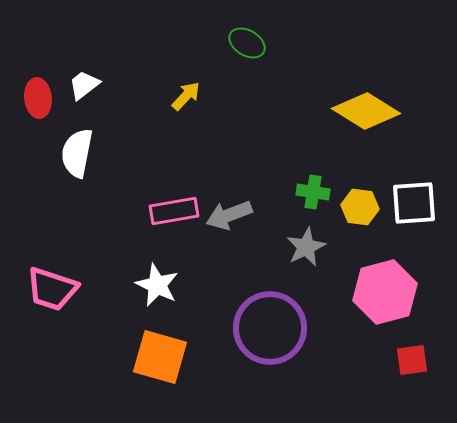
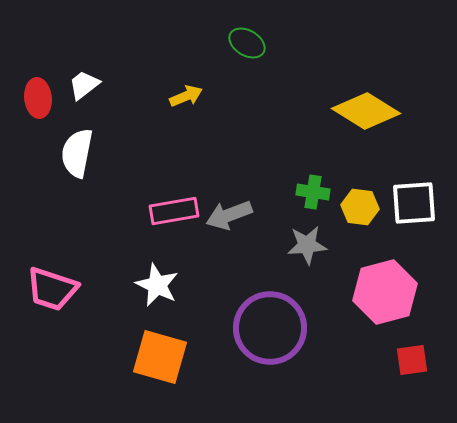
yellow arrow: rotated 24 degrees clockwise
gray star: moved 1 px right, 2 px up; rotated 21 degrees clockwise
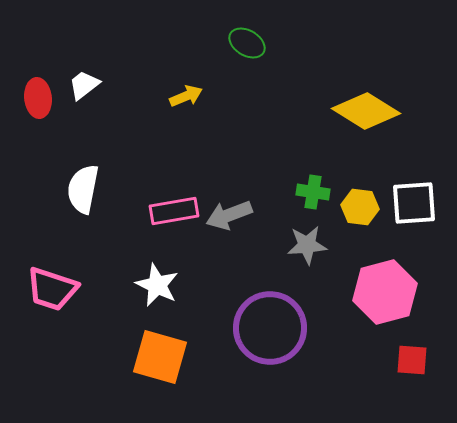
white semicircle: moved 6 px right, 36 px down
red square: rotated 12 degrees clockwise
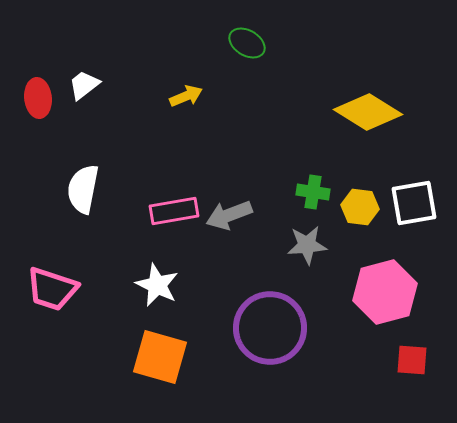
yellow diamond: moved 2 px right, 1 px down
white square: rotated 6 degrees counterclockwise
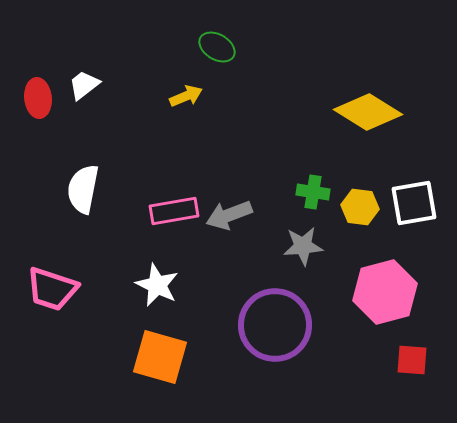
green ellipse: moved 30 px left, 4 px down
gray star: moved 4 px left, 1 px down
purple circle: moved 5 px right, 3 px up
